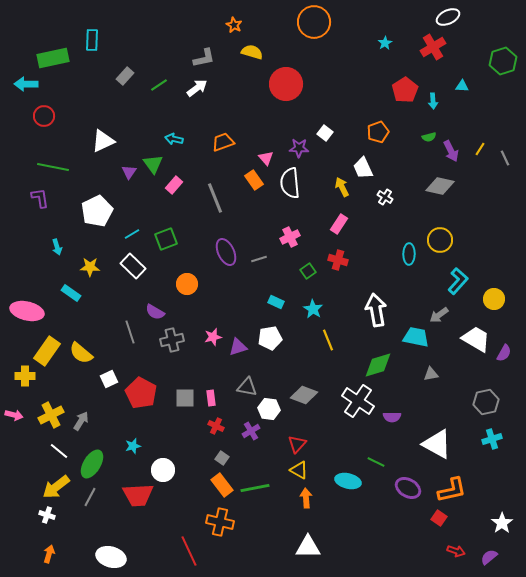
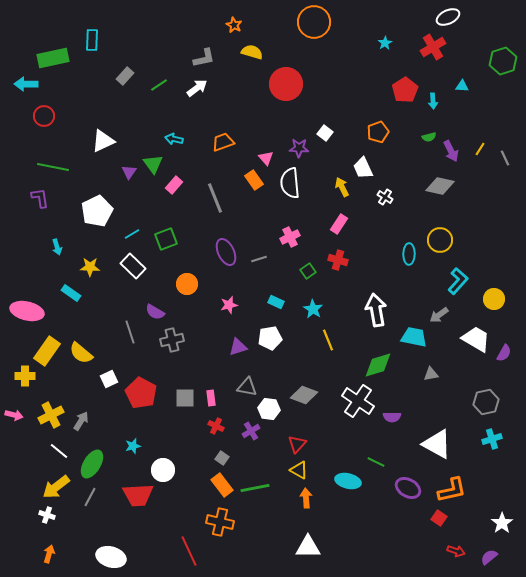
pink star at (213, 337): moved 16 px right, 32 px up
cyan trapezoid at (416, 337): moved 2 px left
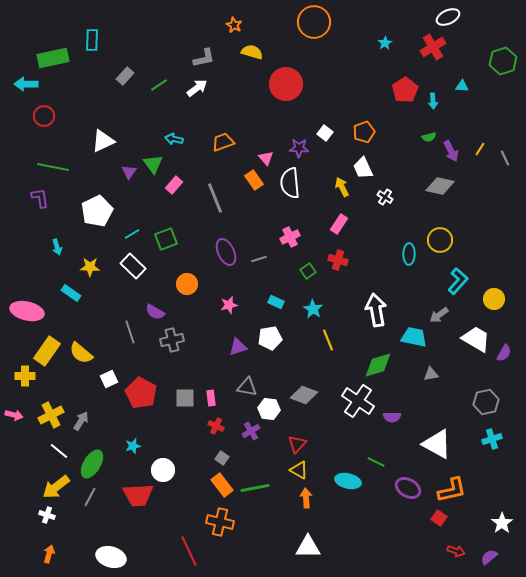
orange pentagon at (378, 132): moved 14 px left
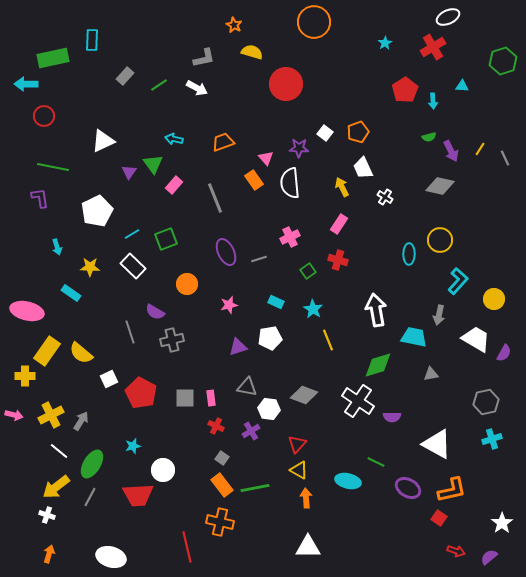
white arrow at (197, 88): rotated 65 degrees clockwise
orange pentagon at (364, 132): moved 6 px left
gray arrow at (439, 315): rotated 42 degrees counterclockwise
red line at (189, 551): moved 2 px left, 4 px up; rotated 12 degrees clockwise
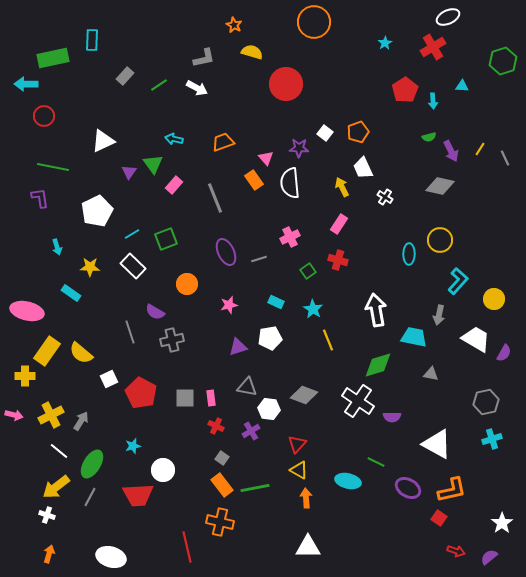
gray triangle at (431, 374): rotated 21 degrees clockwise
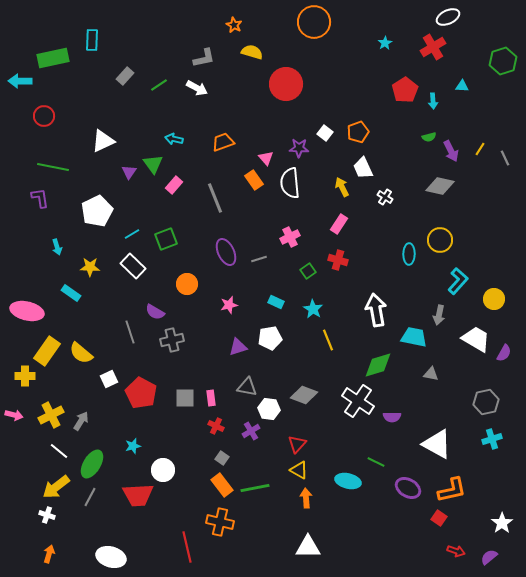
cyan arrow at (26, 84): moved 6 px left, 3 px up
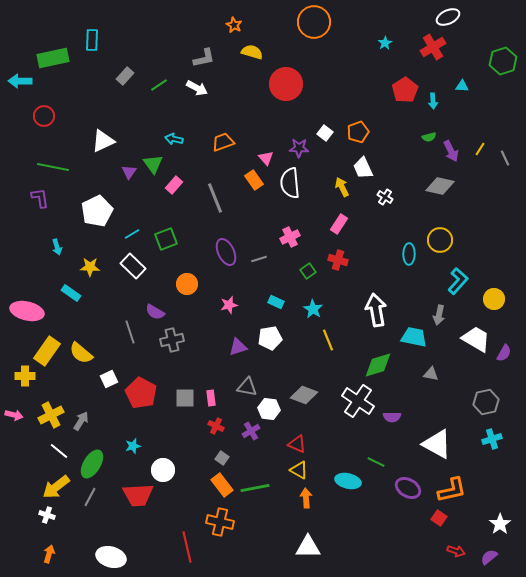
red triangle at (297, 444): rotated 48 degrees counterclockwise
white star at (502, 523): moved 2 px left, 1 px down
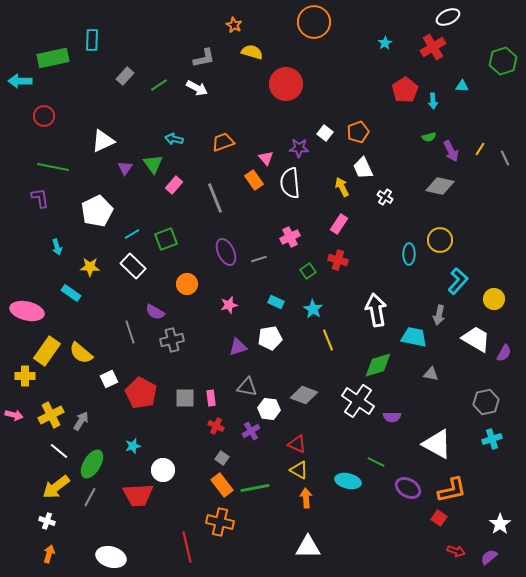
purple triangle at (129, 172): moved 4 px left, 4 px up
white cross at (47, 515): moved 6 px down
